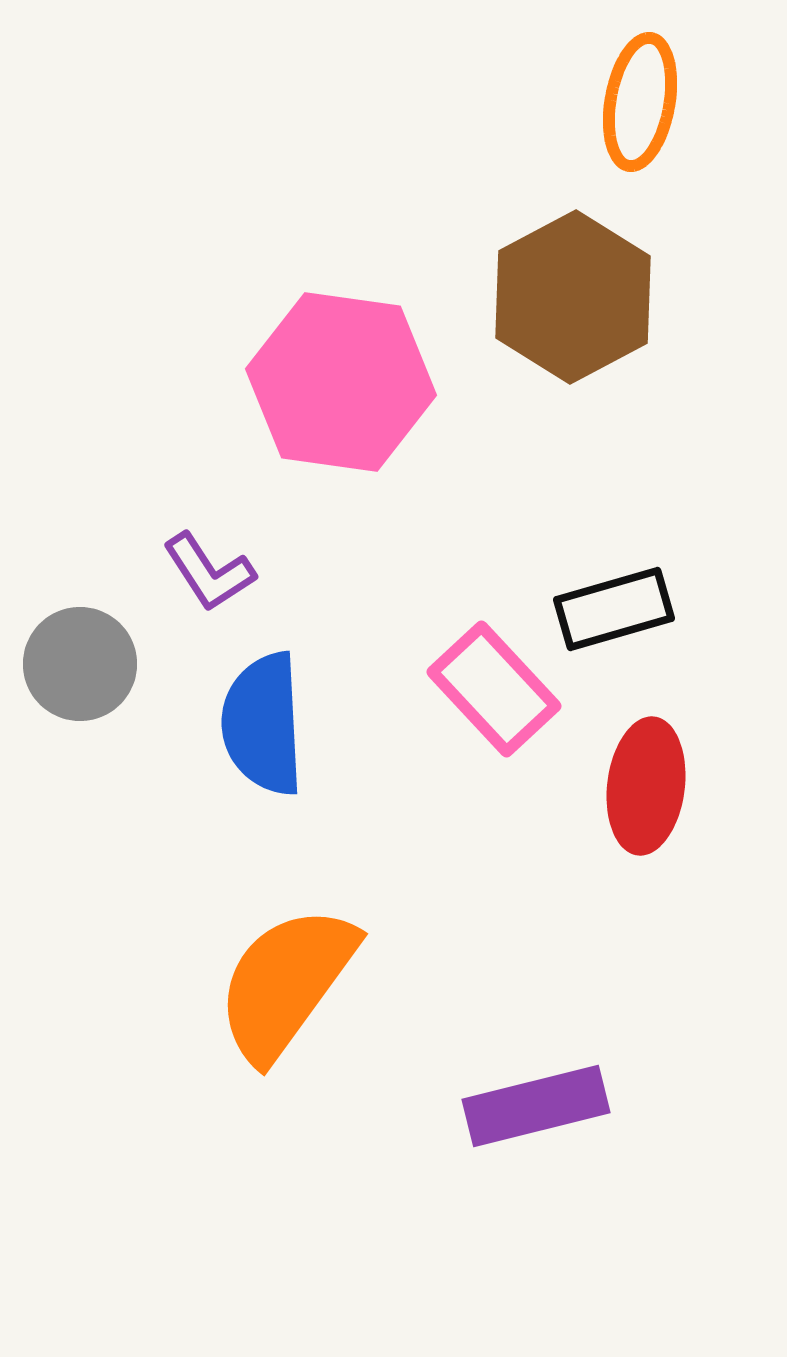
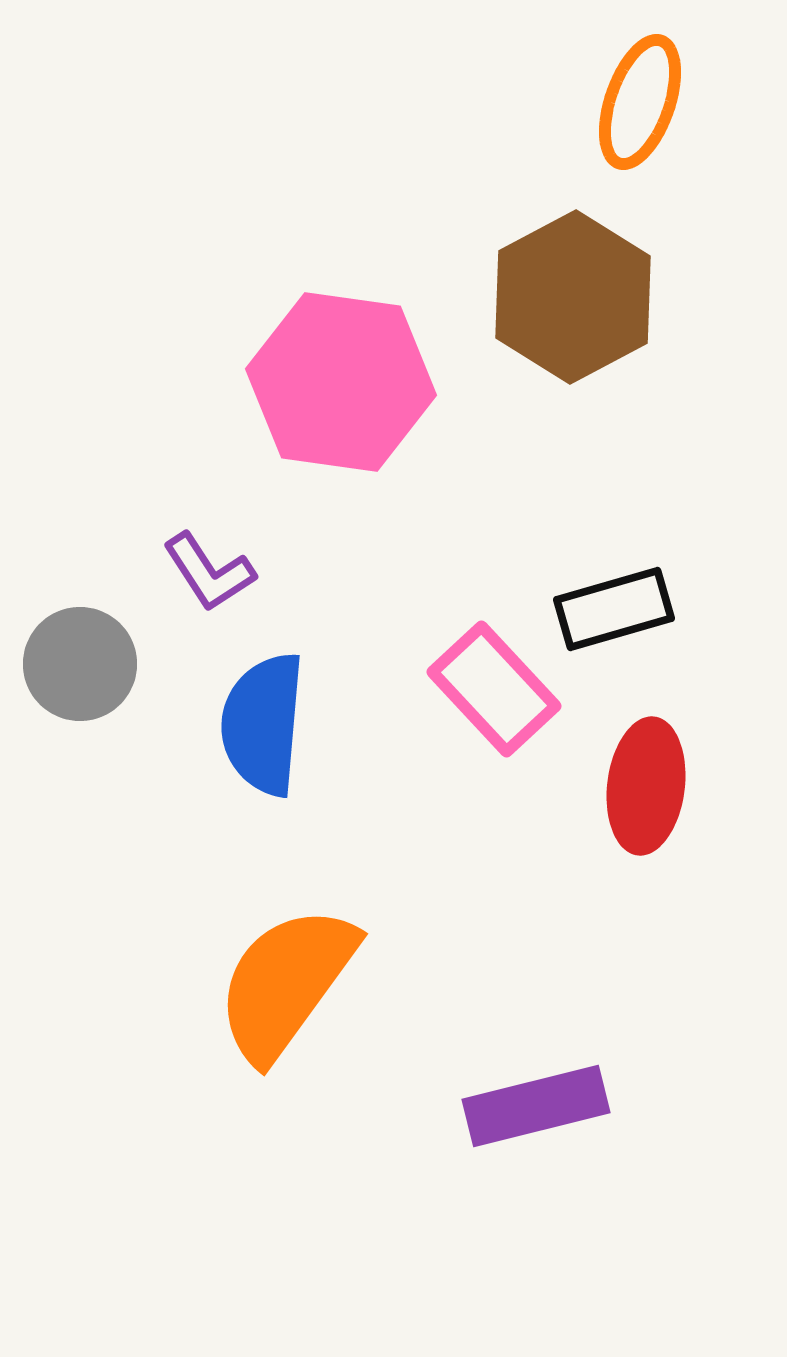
orange ellipse: rotated 9 degrees clockwise
blue semicircle: rotated 8 degrees clockwise
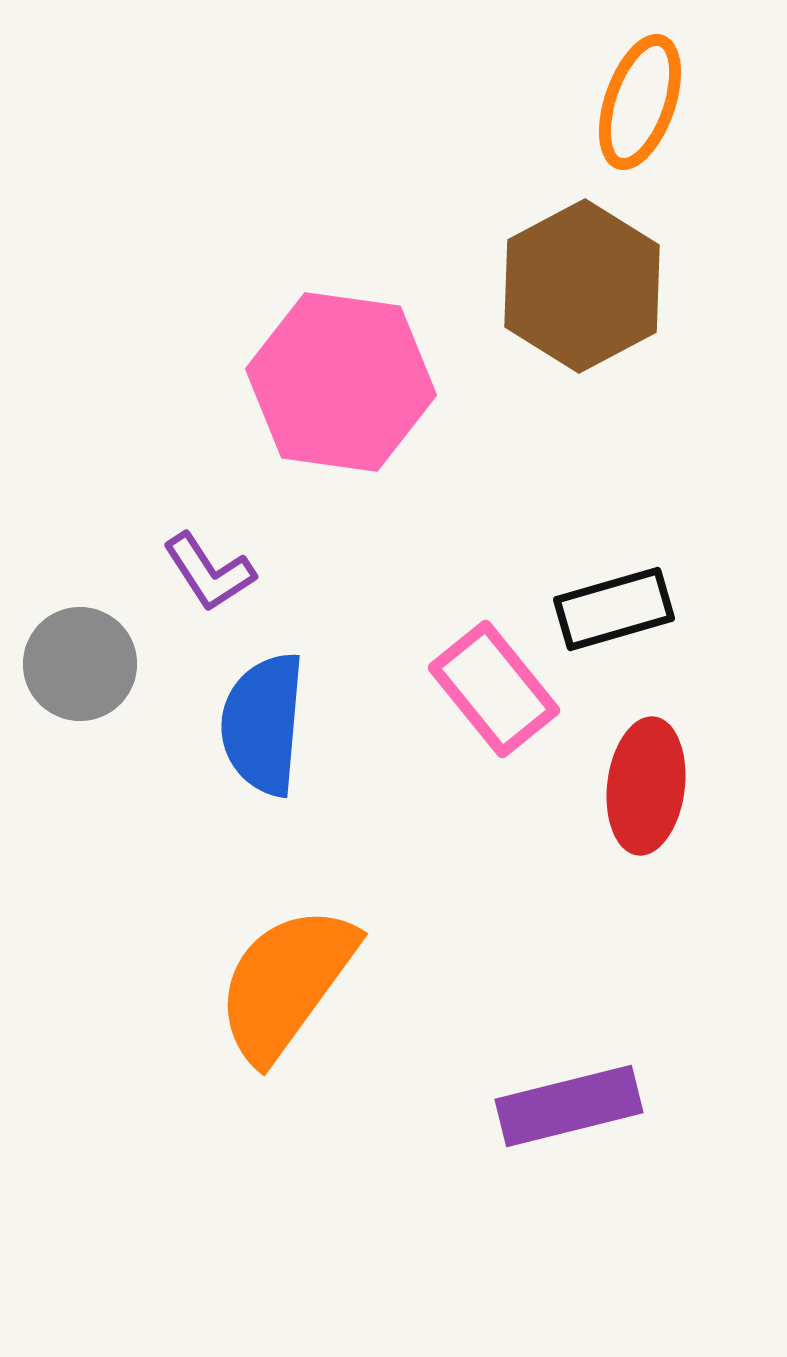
brown hexagon: moved 9 px right, 11 px up
pink rectangle: rotated 4 degrees clockwise
purple rectangle: moved 33 px right
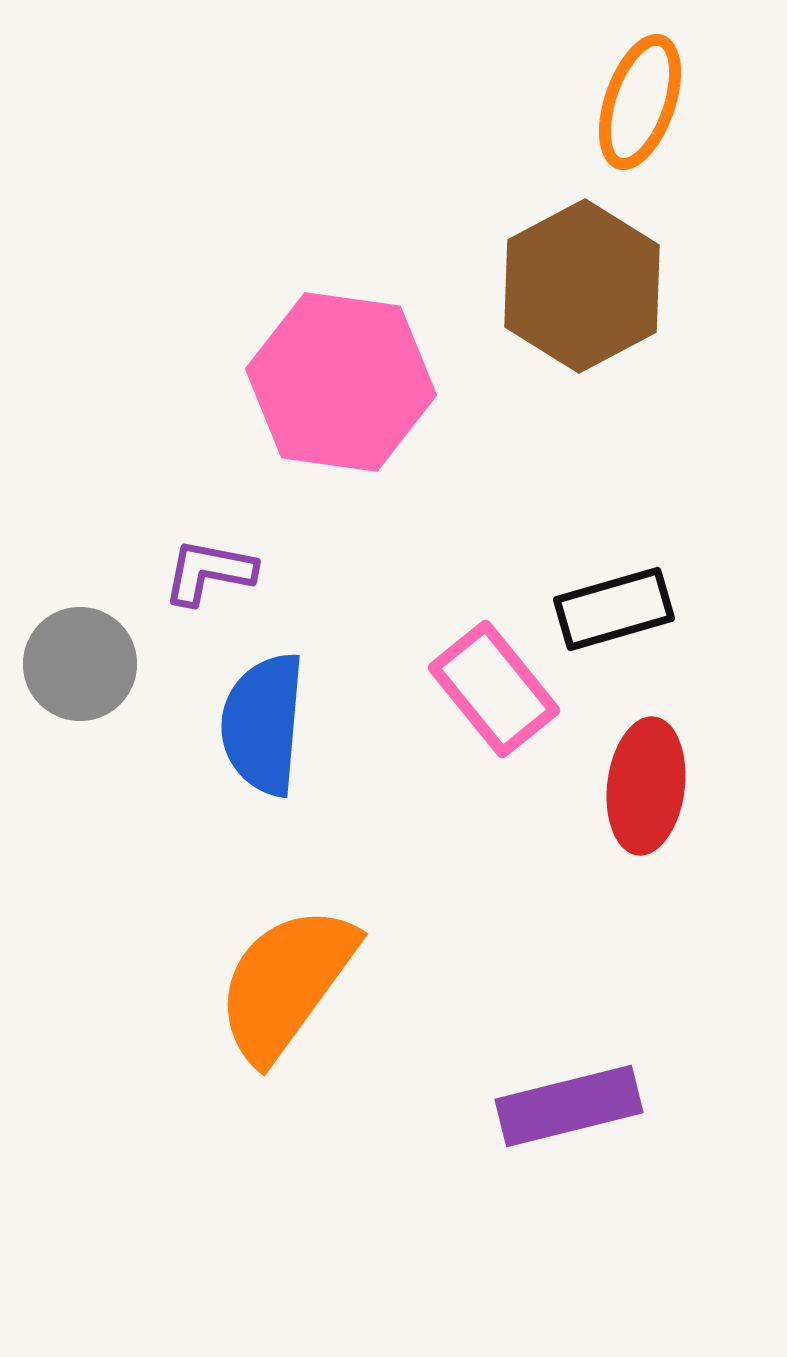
purple L-shape: rotated 134 degrees clockwise
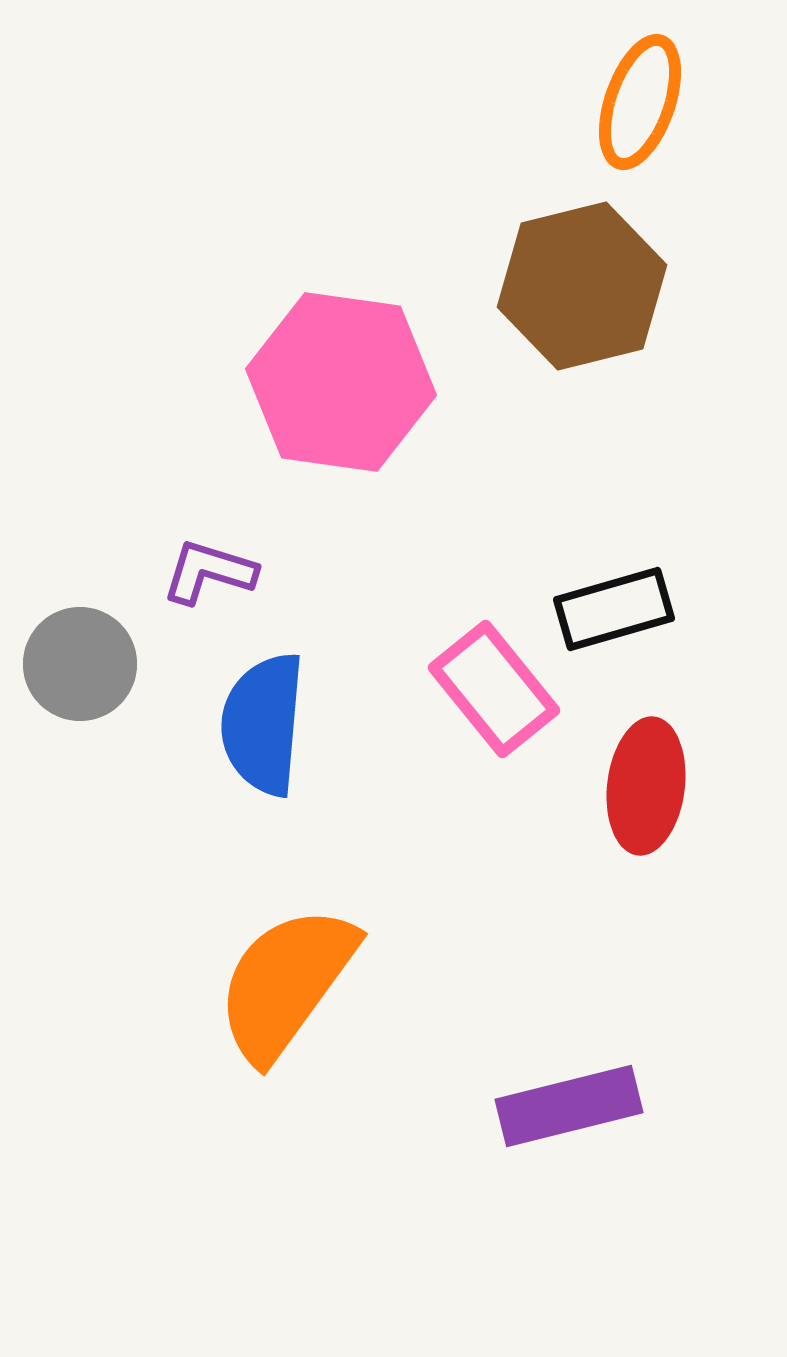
brown hexagon: rotated 14 degrees clockwise
purple L-shape: rotated 6 degrees clockwise
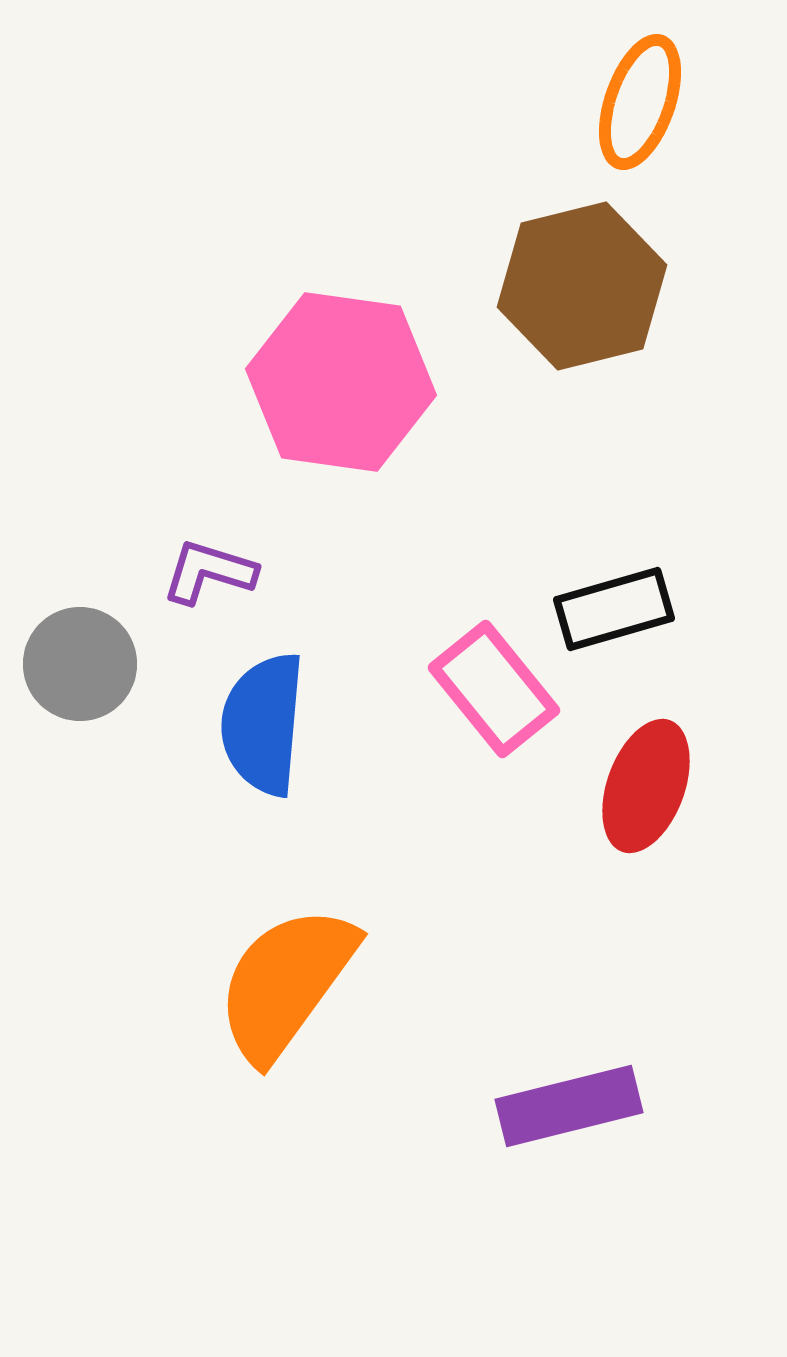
red ellipse: rotated 13 degrees clockwise
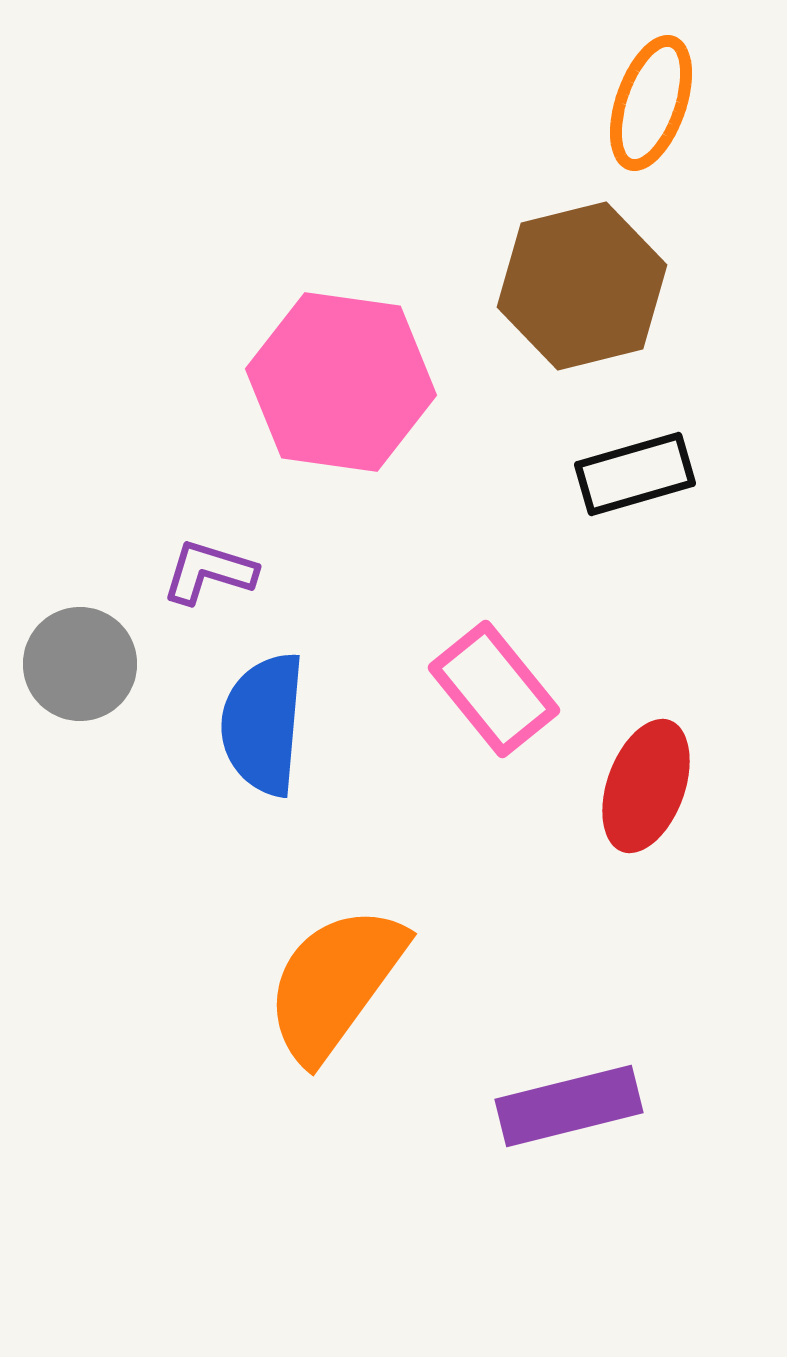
orange ellipse: moved 11 px right, 1 px down
black rectangle: moved 21 px right, 135 px up
orange semicircle: moved 49 px right
